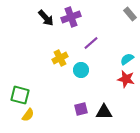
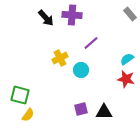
purple cross: moved 1 px right, 2 px up; rotated 24 degrees clockwise
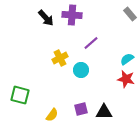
yellow semicircle: moved 24 px right
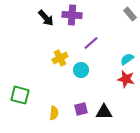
yellow semicircle: moved 2 px right, 2 px up; rotated 32 degrees counterclockwise
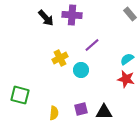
purple line: moved 1 px right, 2 px down
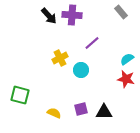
gray rectangle: moved 9 px left, 2 px up
black arrow: moved 3 px right, 2 px up
purple line: moved 2 px up
yellow semicircle: rotated 72 degrees counterclockwise
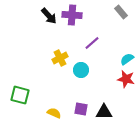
purple square: rotated 24 degrees clockwise
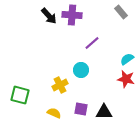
yellow cross: moved 27 px down
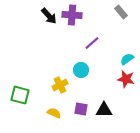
black triangle: moved 2 px up
